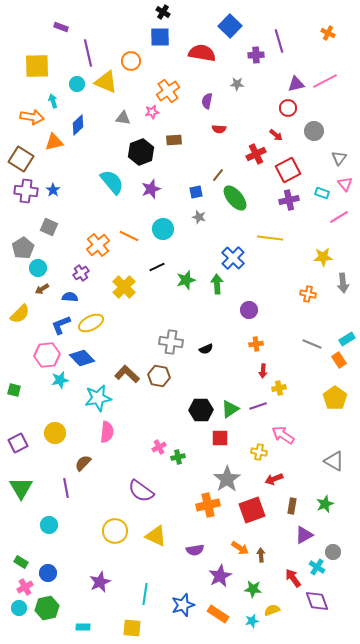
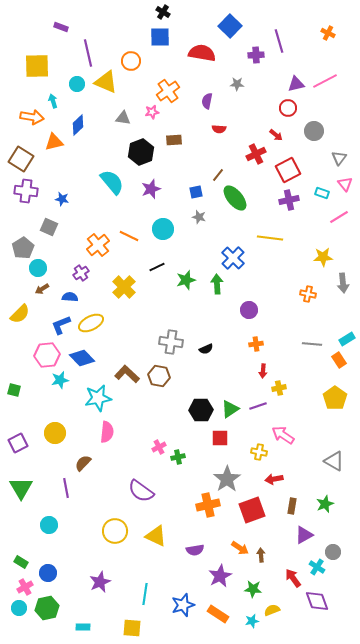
blue star at (53, 190): moved 9 px right, 9 px down; rotated 24 degrees counterclockwise
gray line at (312, 344): rotated 18 degrees counterclockwise
red arrow at (274, 479): rotated 12 degrees clockwise
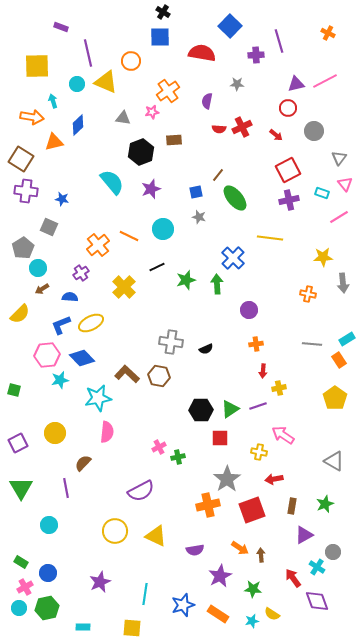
red cross at (256, 154): moved 14 px left, 27 px up
purple semicircle at (141, 491): rotated 64 degrees counterclockwise
yellow semicircle at (272, 610): moved 4 px down; rotated 126 degrees counterclockwise
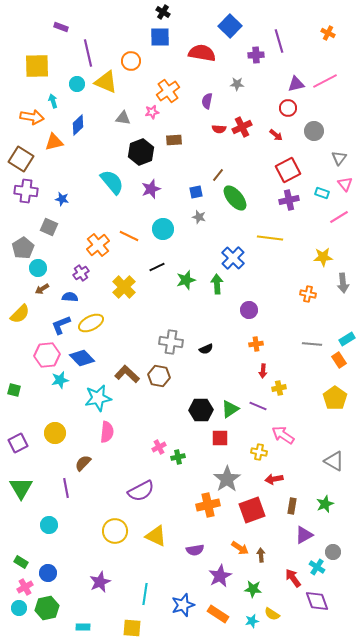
purple line at (258, 406): rotated 42 degrees clockwise
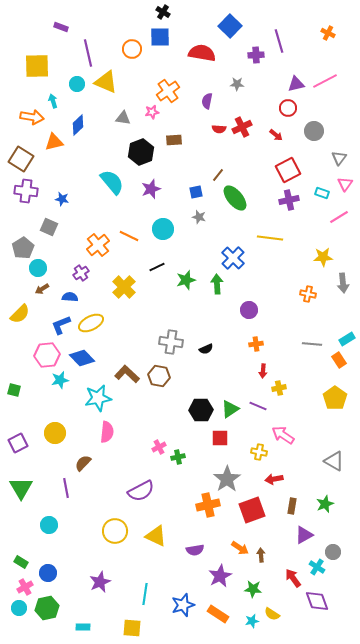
orange circle at (131, 61): moved 1 px right, 12 px up
pink triangle at (345, 184): rotated 14 degrees clockwise
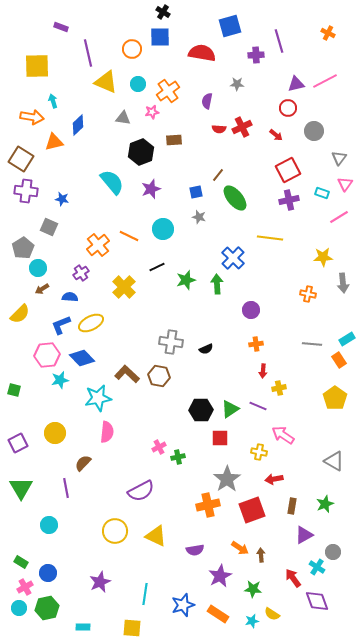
blue square at (230, 26): rotated 30 degrees clockwise
cyan circle at (77, 84): moved 61 px right
purple circle at (249, 310): moved 2 px right
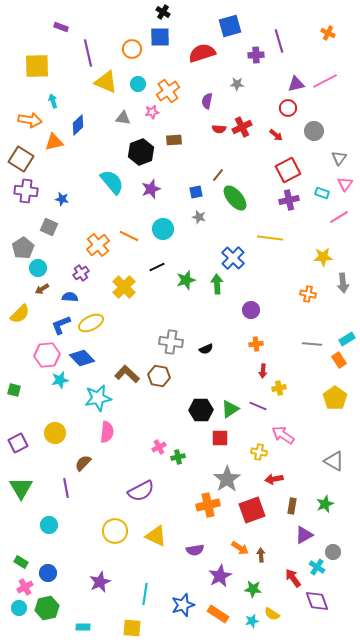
red semicircle at (202, 53): rotated 28 degrees counterclockwise
orange arrow at (32, 117): moved 2 px left, 3 px down
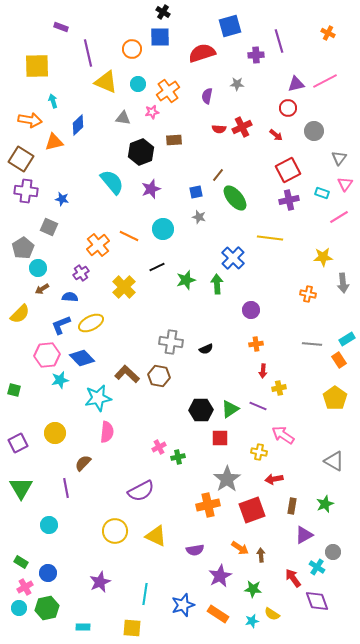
purple semicircle at (207, 101): moved 5 px up
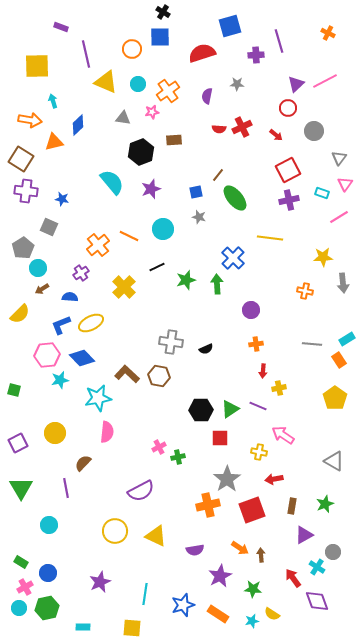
purple line at (88, 53): moved 2 px left, 1 px down
purple triangle at (296, 84): rotated 30 degrees counterclockwise
orange cross at (308, 294): moved 3 px left, 3 px up
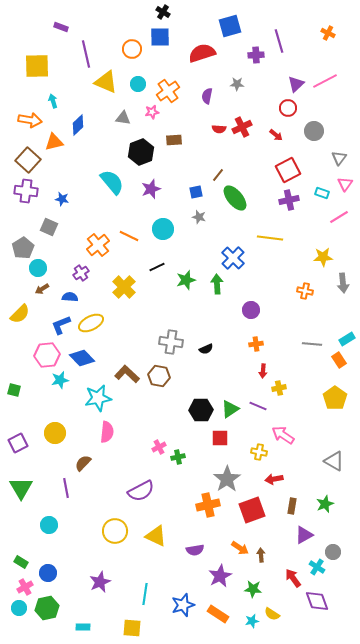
brown square at (21, 159): moved 7 px right, 1 px down; rotated 10 degrees clockwise
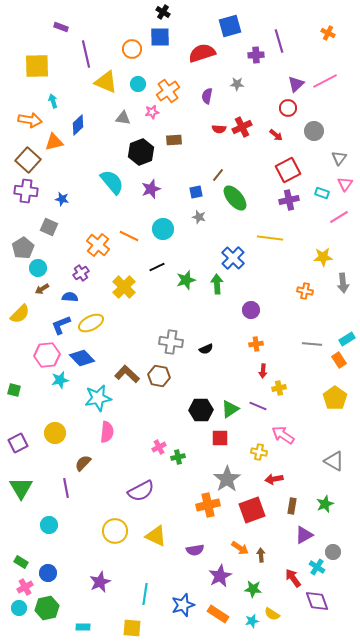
orange cross at (98, 245): rotated 10 degrees counterclockwise
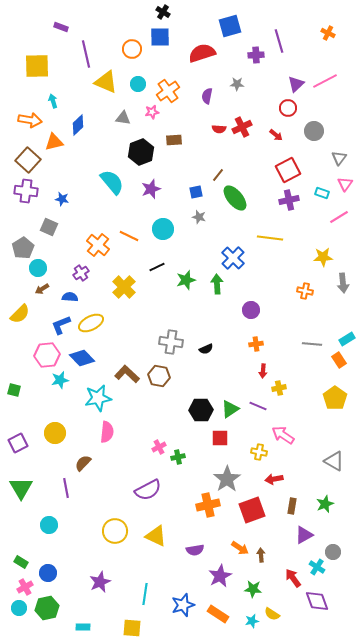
purple semicircle at (141, 491): moved 7 px right, 1 px up
